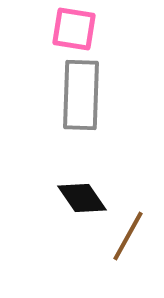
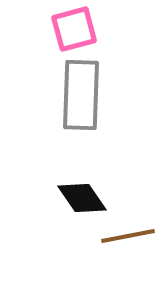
pink square: rotated 24 degrees counterclockwise
brown line: rotated 50 degrees clockwise
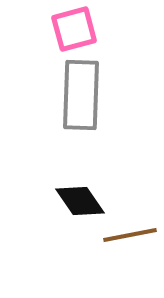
black diamond: moved 2 px left, 3 px down
brown line: moved 2 px right, 1 px up
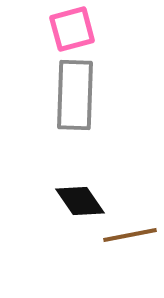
pink square: moved 2 px left
gray rectangle: moved 6 px left
